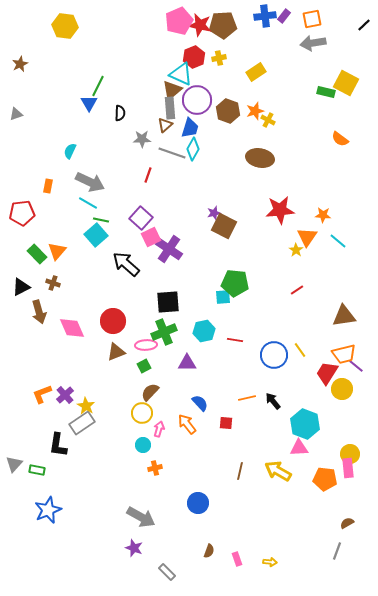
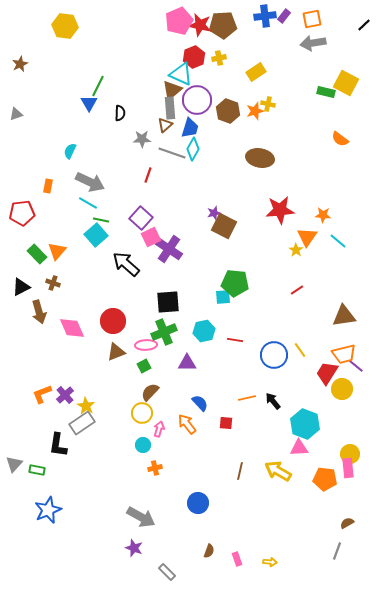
yellow cross at (268, 120): moved 16 px up; rotated 16 degrees counterclockwise
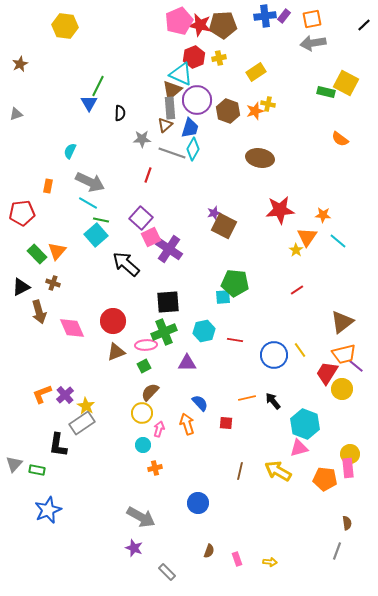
brown triangle at (344, 316): moved 2 px left, 6 px down; rotated 30 degrees counterclockwise
orange arrow at (187, 424): rotated 20 degrees clockwise
pink triangle at (299, 448): rotated 12 degrees counterclockwise
brown semicircle at (347, 523): rotated 112 degrees clockwise
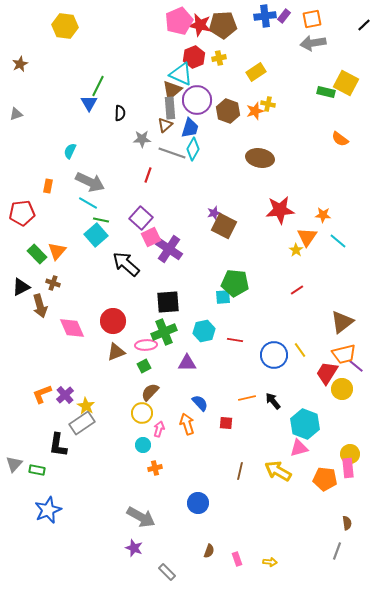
brown arrow at (39, 312): moved 1 px right, 6 px up
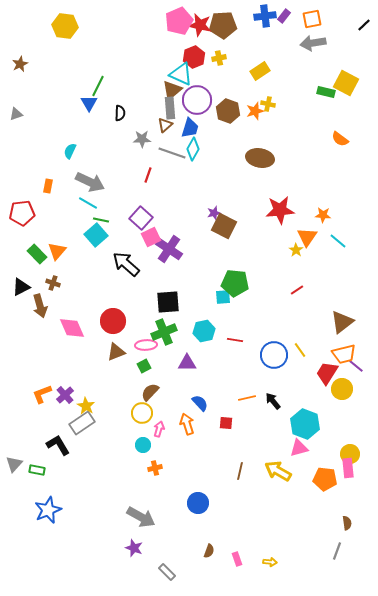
yellow rectangle at (256, 72): moved 4 px right, 1 px up
black L-shape at (58, 445): rotated 140 degrees clockwise
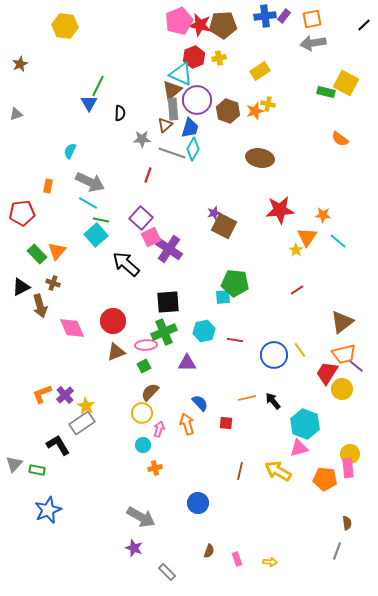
gray rectangle at (170, 108): moved 3 px right, 1 px down
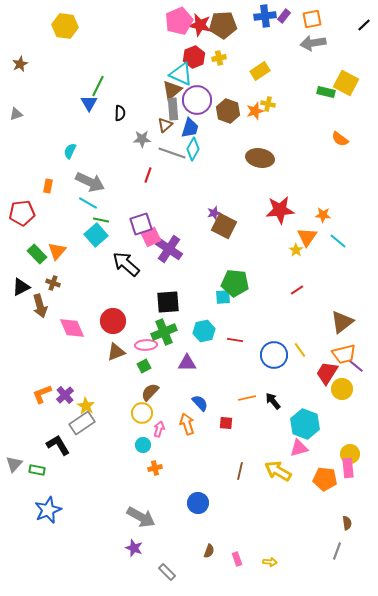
purple square at (141, 218): moved 6 px down; rotated 30 degrees clockwise
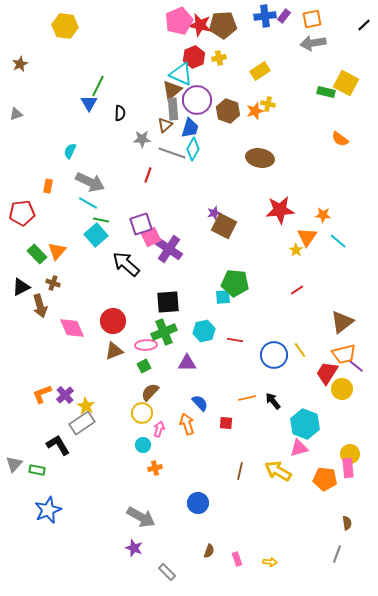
brown triangle at (116, 352): moved 2 px left, 1 px up
gray line at (337, 551): moved 3 px down
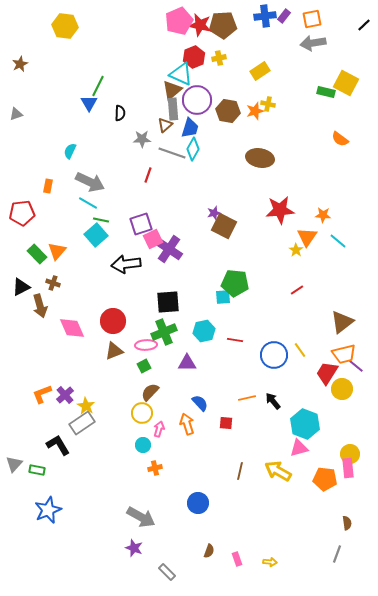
brown hexagon at (228, 111): rotated 10 degrees counterclockwise
pink square at (151, 237): moved 2 px right, 2 px down
black arrow at (126, 264): rotated 48 degrees counterclockwise
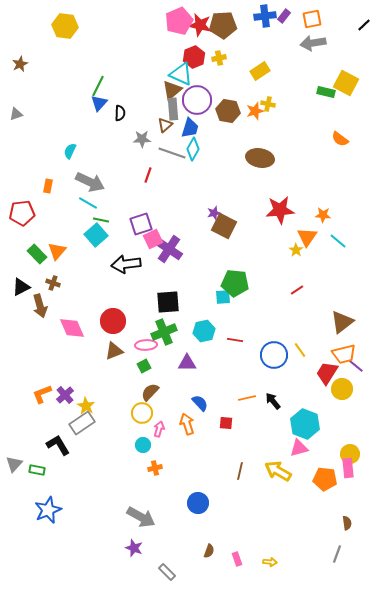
blue triangle at (89, 103): moved 10 px right; rotated 12 degrees clockwise
